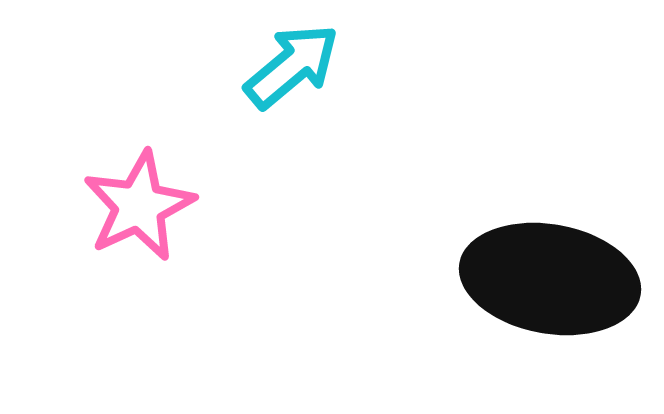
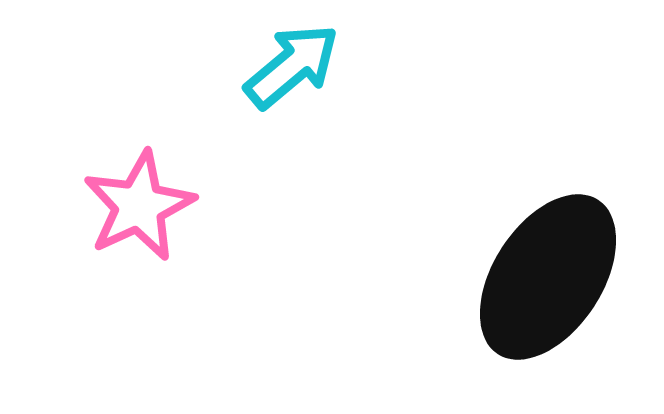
black ellipse: moved 2 px left, 2 px up; rotated 67 degrees counterclockwise
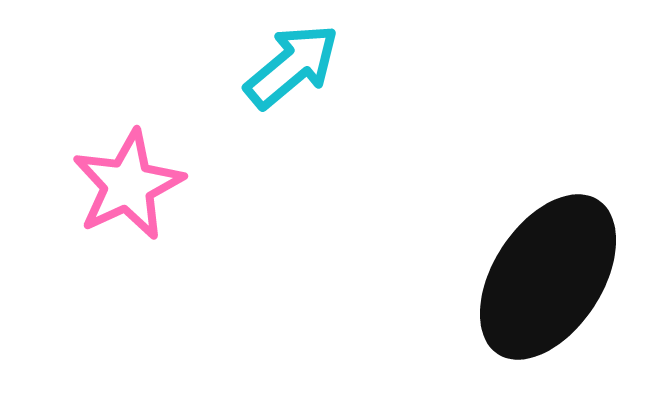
pink star: moved 11 px left, 21 px up
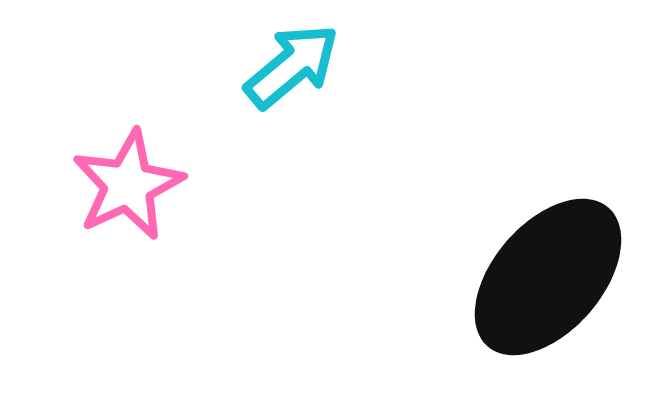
black ellipse: rotated 8 degrees clockwise
